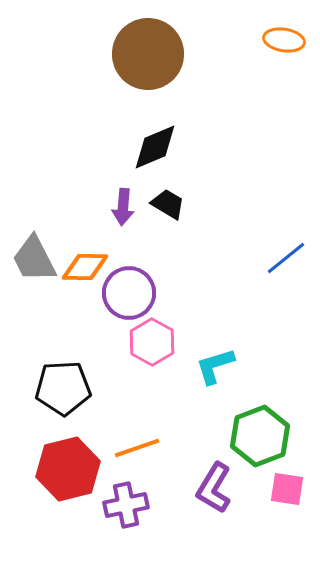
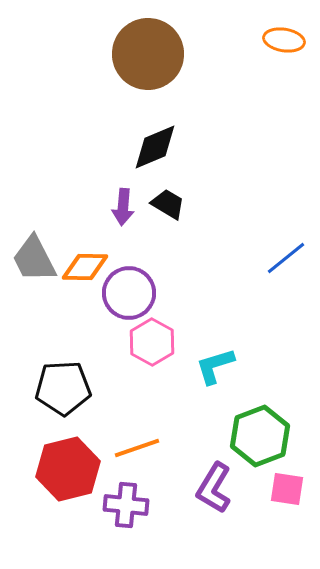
purple cross: rotated 18 degrees clockwise
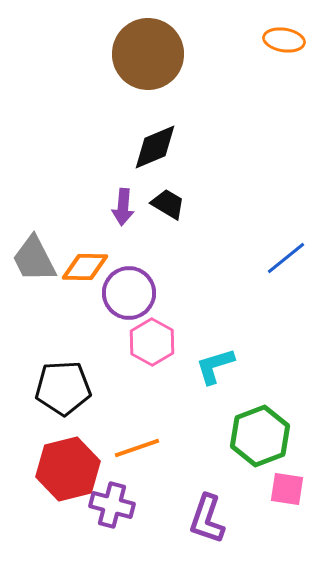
purple L-shape: moved 7 px left, 31 px down; rotated 12 degrees counterclockwise
purple cross: moved 14 px left; rotated 9 degrees clockwise
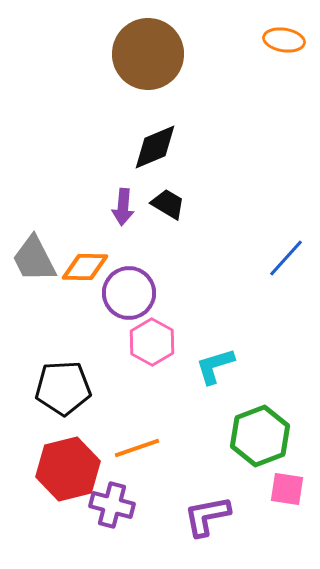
blue line: rotated 9 degrees counterclockwise
purple L-shape: moved 3 px up; rotated 60 degrees clockwise
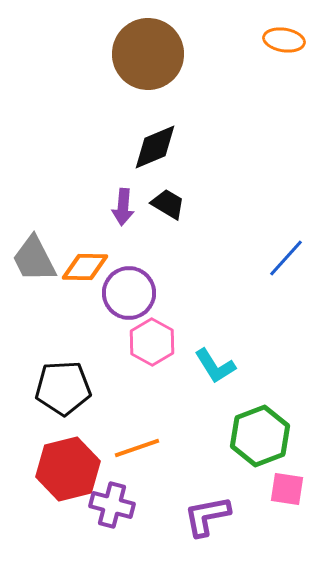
cyan L-shape: rotated 105 degrees counterclockwise
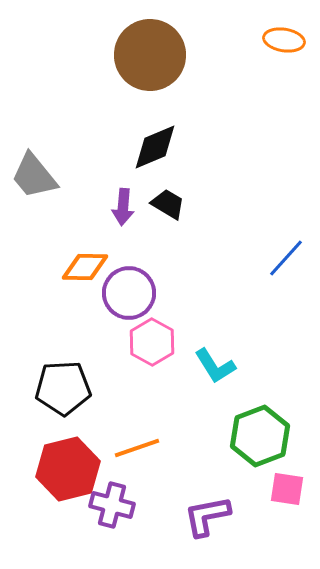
brown circle: moved 2 px right, 1 px down
gray trapezoid: moved 83 px up; rotated 12 degrees counterclockwise
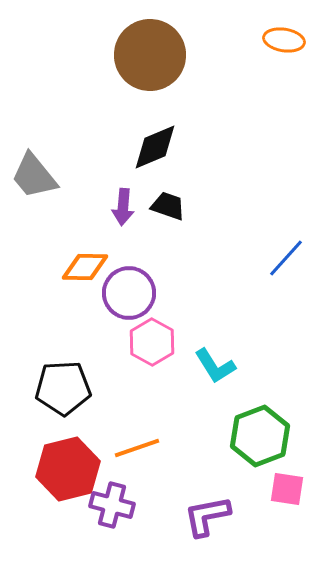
black trapezoid: moved 2 px down; rotated 12 degrees counterclockwise
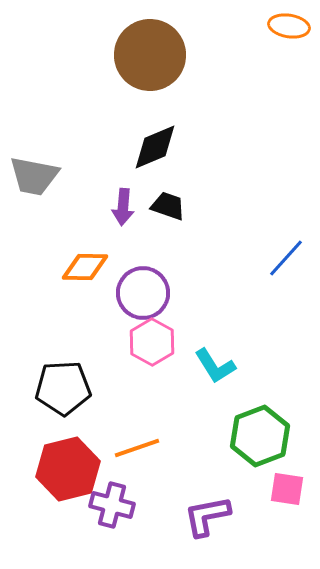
orange ellipse: moved 5 px right, 14 px up
gray trapezoid: rotated 40 degrees counterclockwise
purple circle: moved 14 px right
